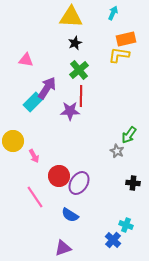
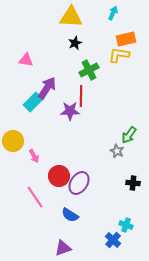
green cross: moved 10 px right; rotated 12 degrees clockwise
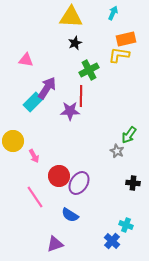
blue cross: moved 1 px left, 1 px down
purple triangle: moved 8 px left, 4 px up
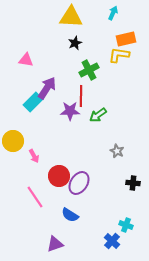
green arrow: moved 31 px left, 20 px up; rotated 18 degrees clockwise
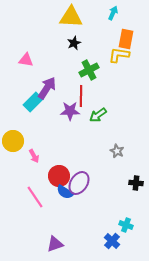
orange rectangle: rotated 66 degrees counterclockwise
black star: moved 1 px left
black cross: moved 3 px right
blue semicircle: moved 5 px left, 23 px up
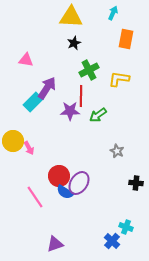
yellow L-shape: moved 24 px down
pink arrow: moved 5 px left, 8 px up
cyan cross: moved 2 px down
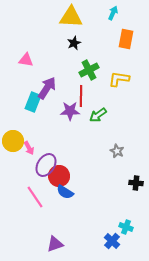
cyan rectangle: rotated 24 degrees counterclockwise
purple ellipse: moved 33 px left, 18 px up
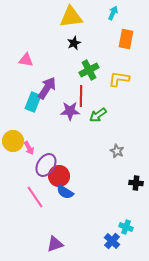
yellow triangle: rotated 10 degrees counterclockwise
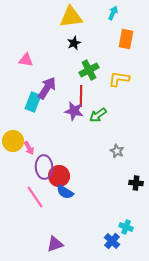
purple star: moved 4 px right; rotated 12 degrees clockwise
purple ellipse: moved 2 px left, 2 px down; rotated 35 degrees counterclockwise
